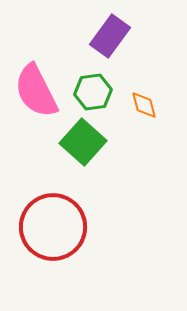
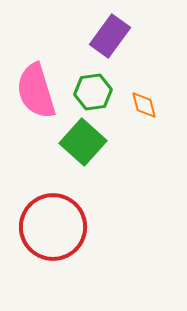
pink semicircle: rotated 10 degrees clockwise
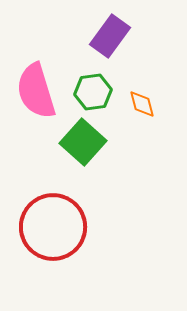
orange diamond: moved 2 px left, 1 px up
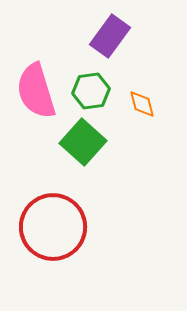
green hexagon: moved 2 px left, 1 px up
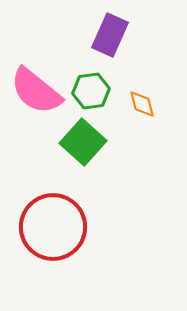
purple rectangle: moved 1 px up; rotated 12 degrees counterclockwise
pink semicircle: rotated 34 degrees counterclockwise
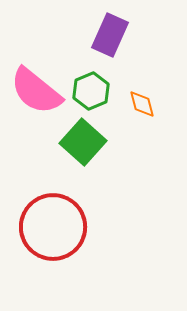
green hexagon: rotated 15 degrees counterclockwise
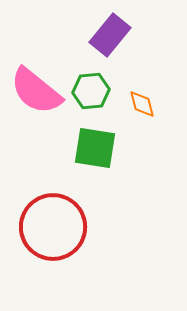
purple rectangle: rotated 15 degrees clockwise
green hexagon: rotated 18 degrees clockwise
green square: moved 12 px right, 6 px down; rotated 33 degrees counterclockwise
